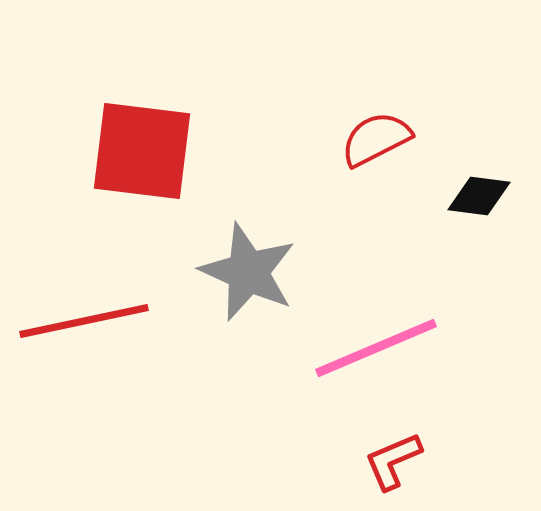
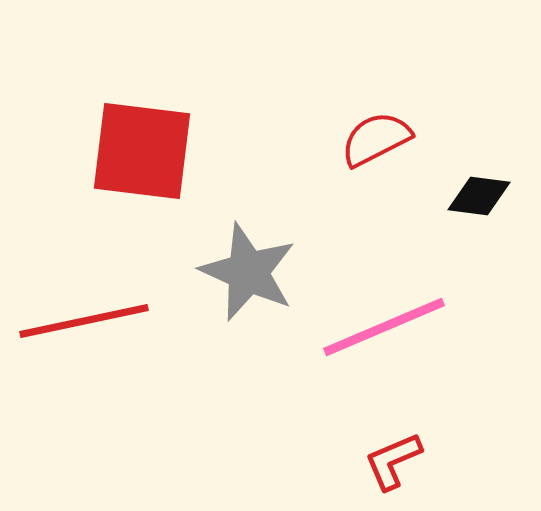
pink line: moved 8 px right, 21 px up
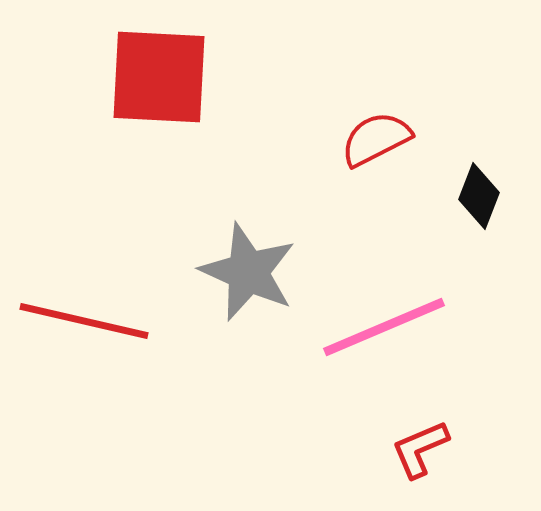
red square: moved 17 px right, 74 px up; rotated 4 degrees counterclockwise
black diamond: rotated 76 degrees counterclockwise
red line: rotated 25 degrees clockwise
red L-shape: moved 27 px right, 12 px up
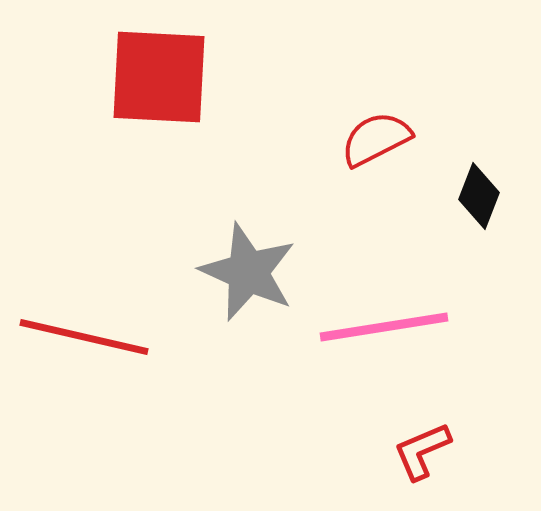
red line: moved 16 px down
pink line: rotated 14 degrees clockwise
red L-shape: moved 2 px right, 2 px down
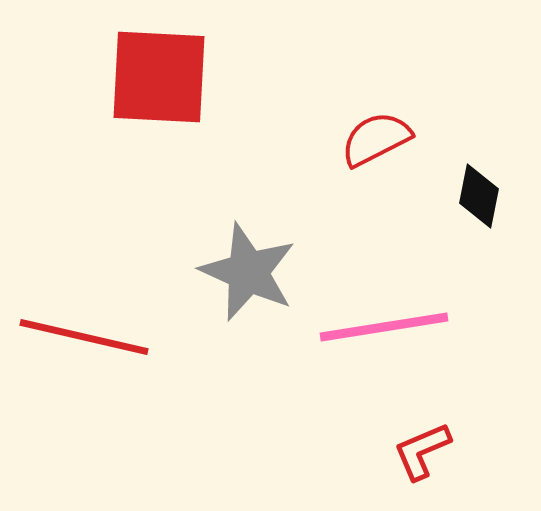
black diamond: rotated 10 degrees counterclockwise
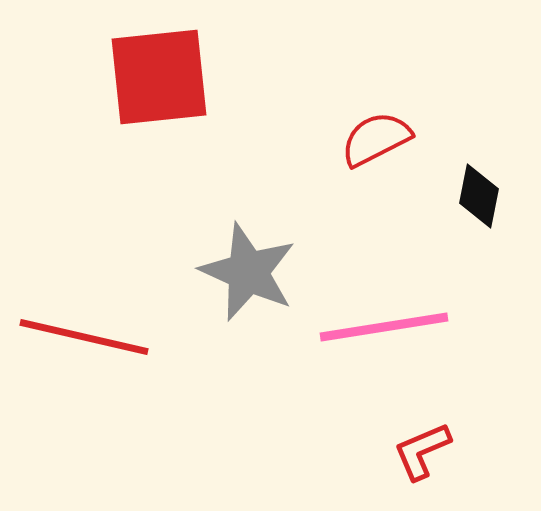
red square: rotated 9 degrees counterclockwise
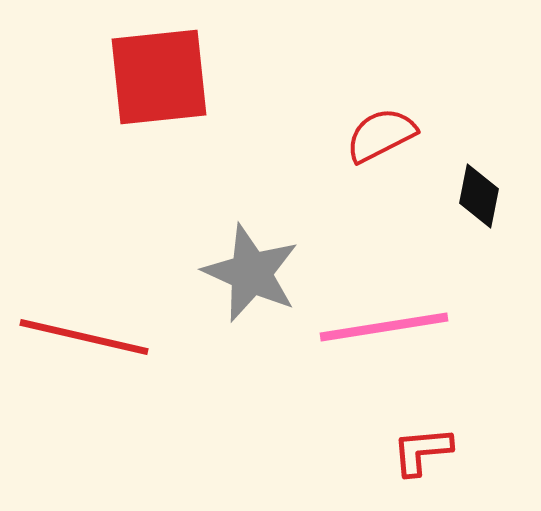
red semicircle: moved 5 px right, 4 px up
gray star: moved 3 px right, 1 px down
red L-shape: rotated 18 degrees clockwise
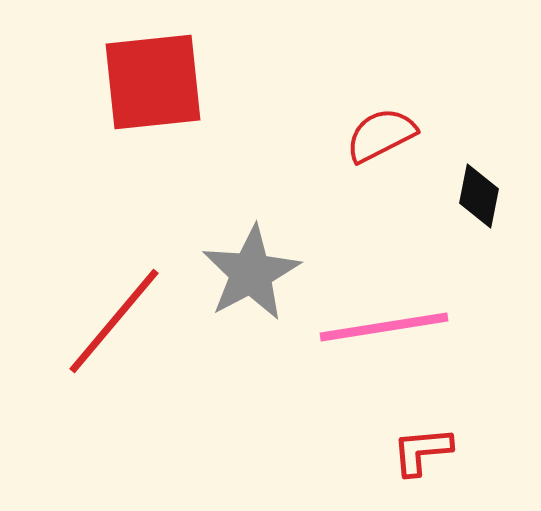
red square: moved 6 px left, 5 px down
gray star: rotated 20 degrees clockwise
red line: moved 30 px right, 16 px up; rotated 63 degrees counterclockwise
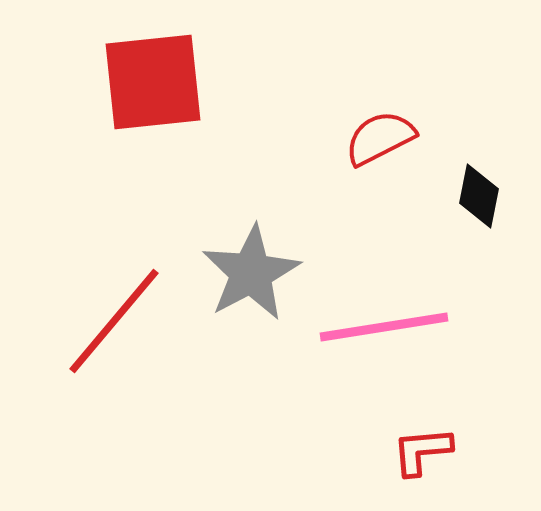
red semicircle: moved 1 px left, 3 px down
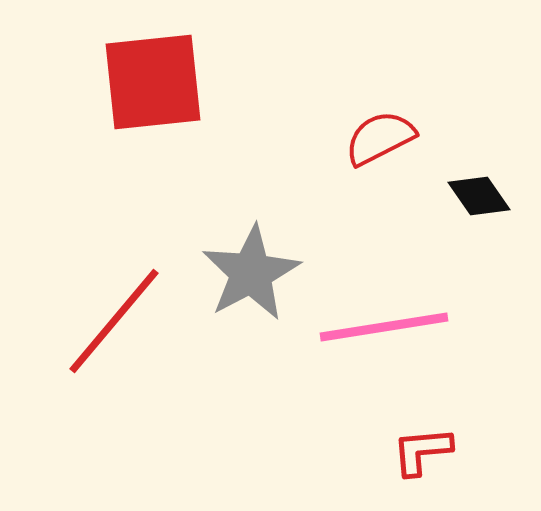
black diamond: rotated 46 degrees counterclockwise
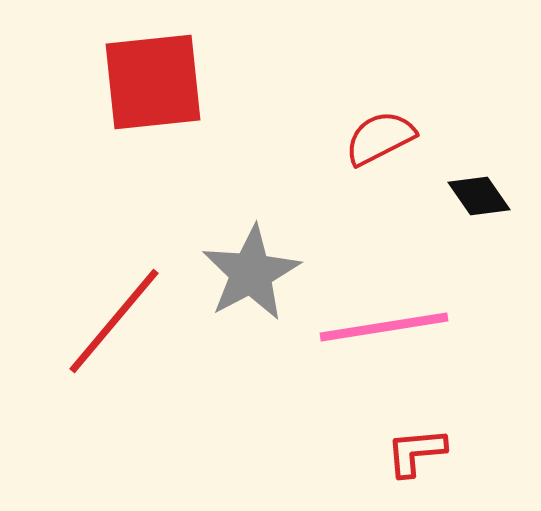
red L-shape: moved 6 px left, 1 px down
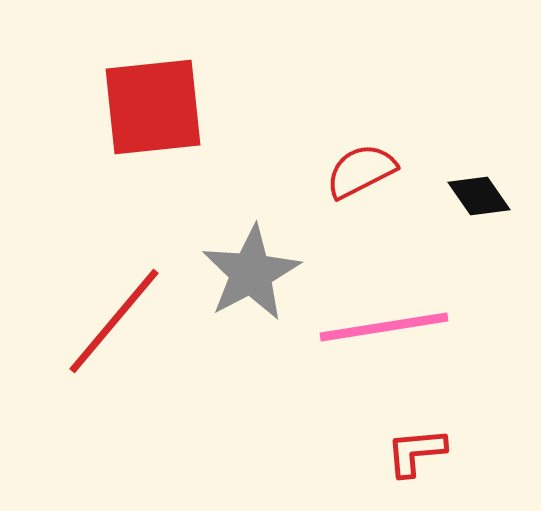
red square: moved 25 px down
red semicircle: moved 19 px left, 33 px down
